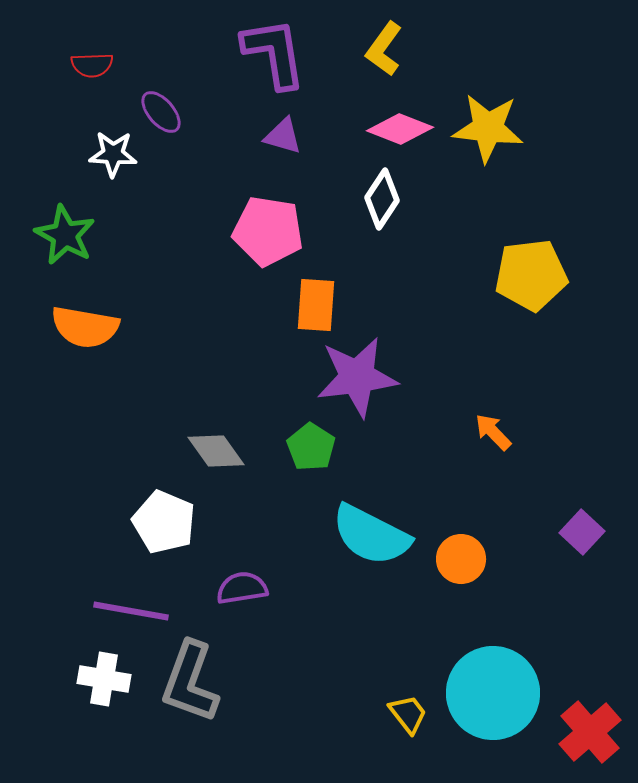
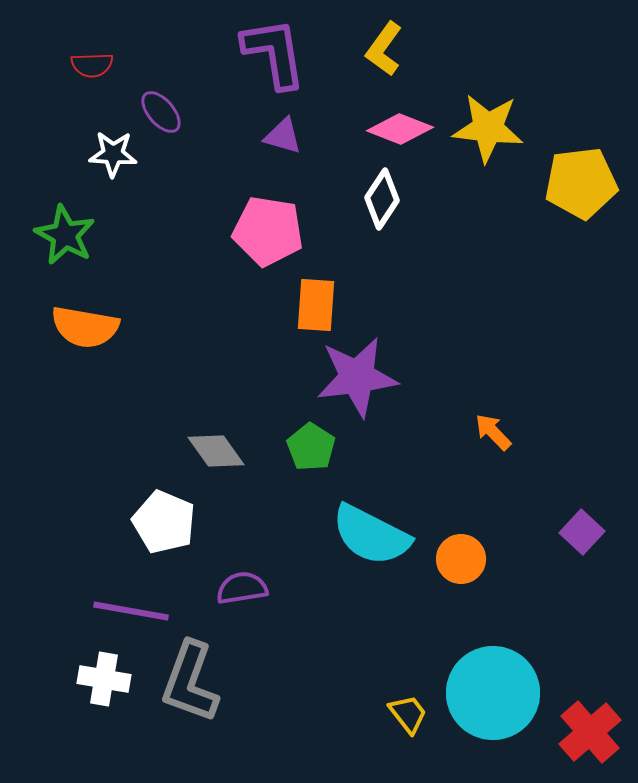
yellow pentagon: moved 50 px right, 92 px up
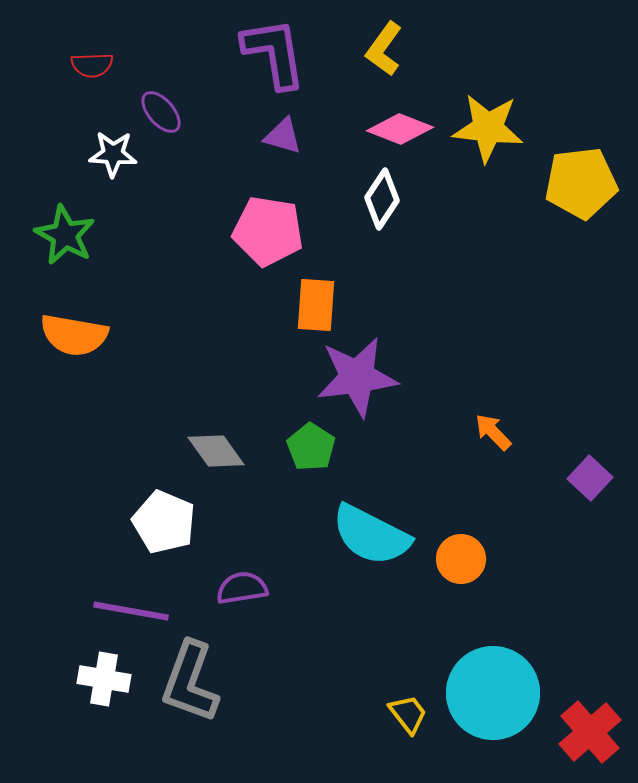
orange semicircle: moved 11 px left, 8 px down
purple square: moved 8 px right, 54 px up
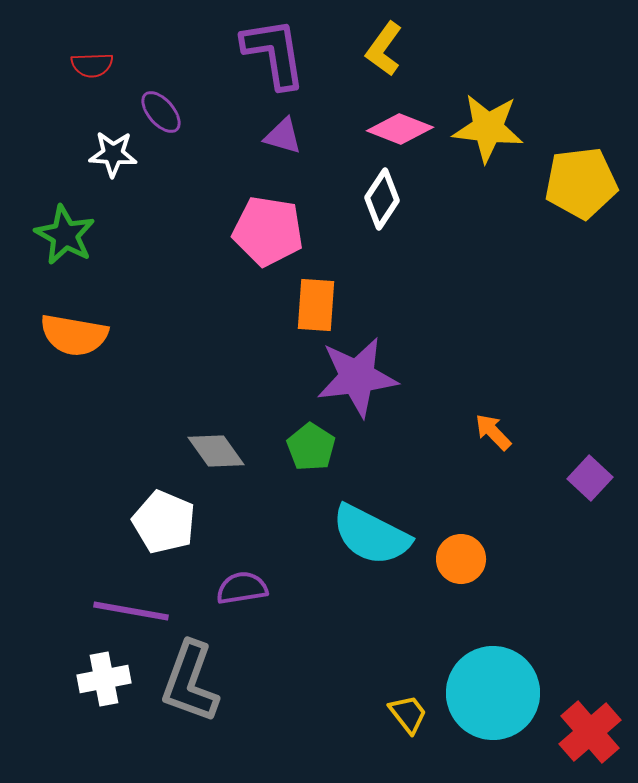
white cross: rotated 21 degrees counterclockwise
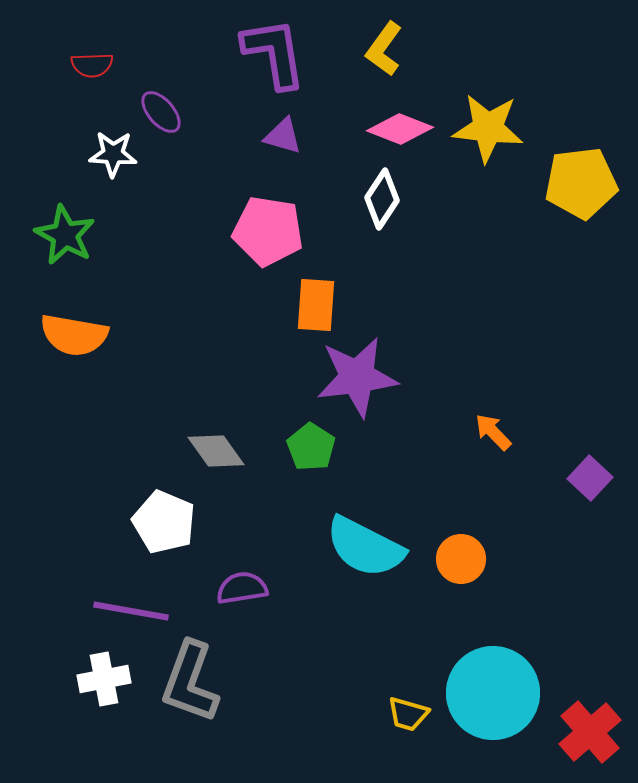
cyan semicircle: moved 6 px left, 12 px down
yellow trapezoid: rotated 144 degrees clockwise
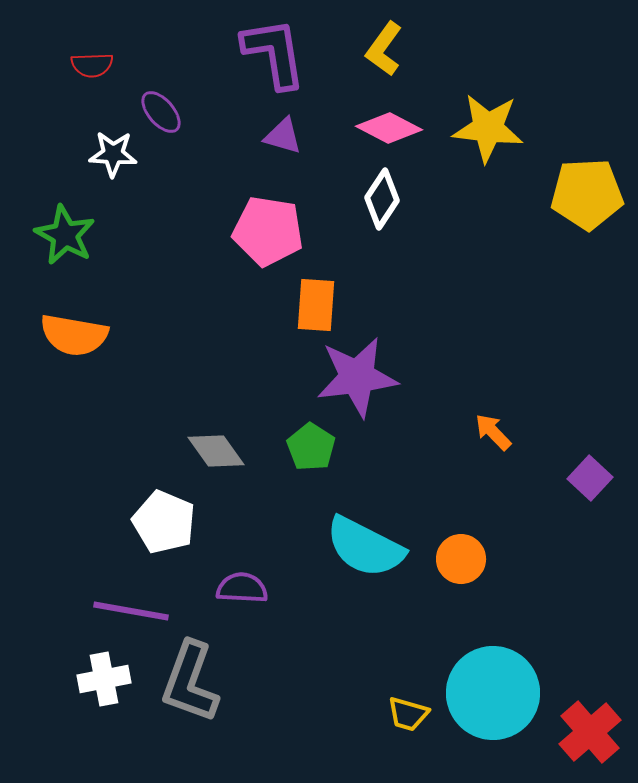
pink diamond: moved 11 px left, 1 px up; rotated 6 degrees clockwise
yellow pentagon: moved 6 px right, 11 px down; rotated 4 degrees clockwise
purple semicircle: rotated 12 degrees clockwise
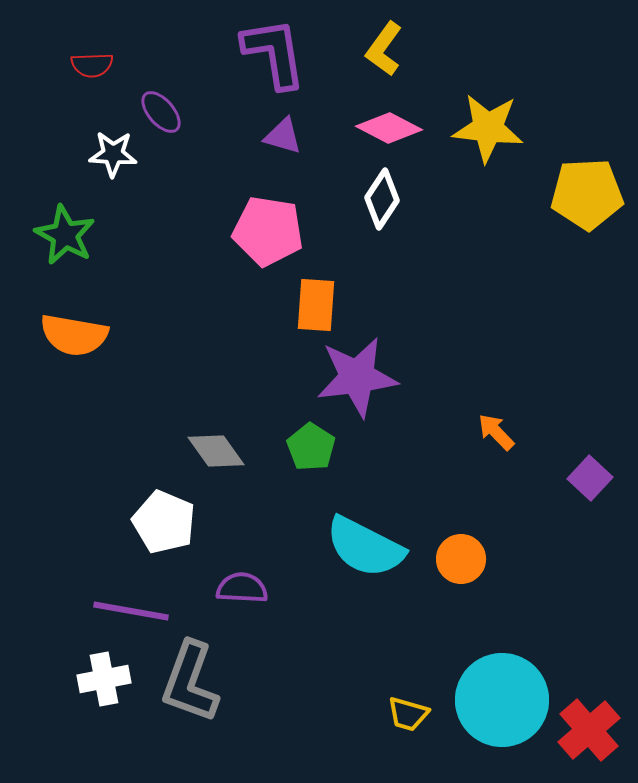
orange arrow: moved 3 px right
cyan circle: moved 9 px right, 7 px down
red cross: moved 1 px left, 2 px up
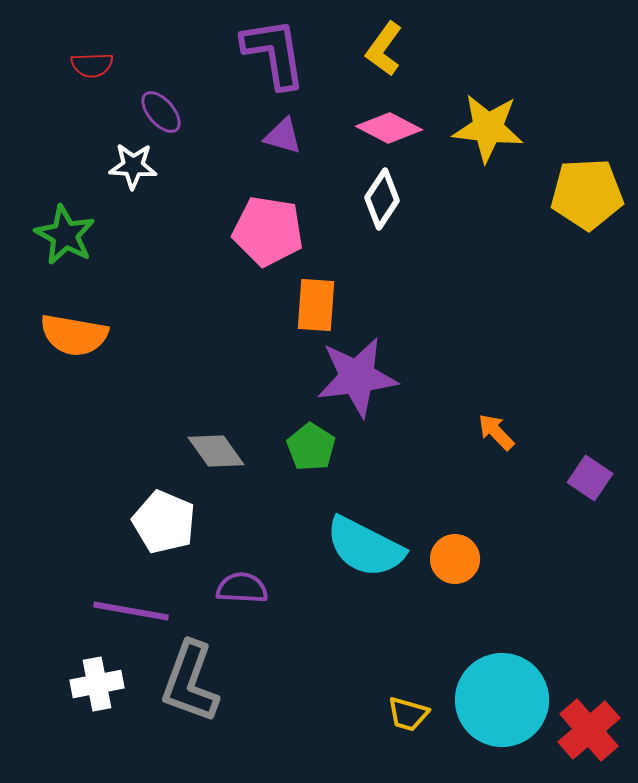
white star: moved 20 px right, 12 px down
purple square: rotated 9 degrees counterclockwise
orange circle: moved 6 px left
white cross: moved 7 px left, 5 px down
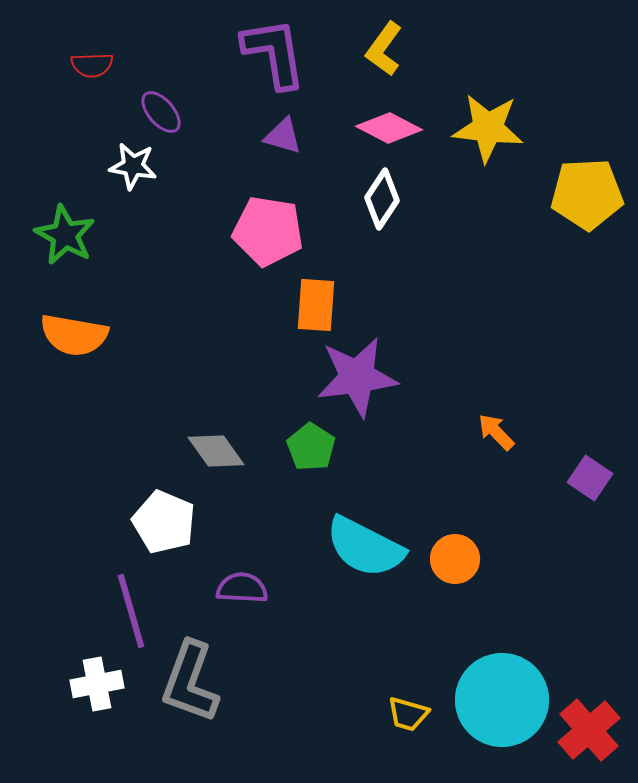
white star: rotated 6 degrees clockwise
purple line: rotated 64 degrees clockwise
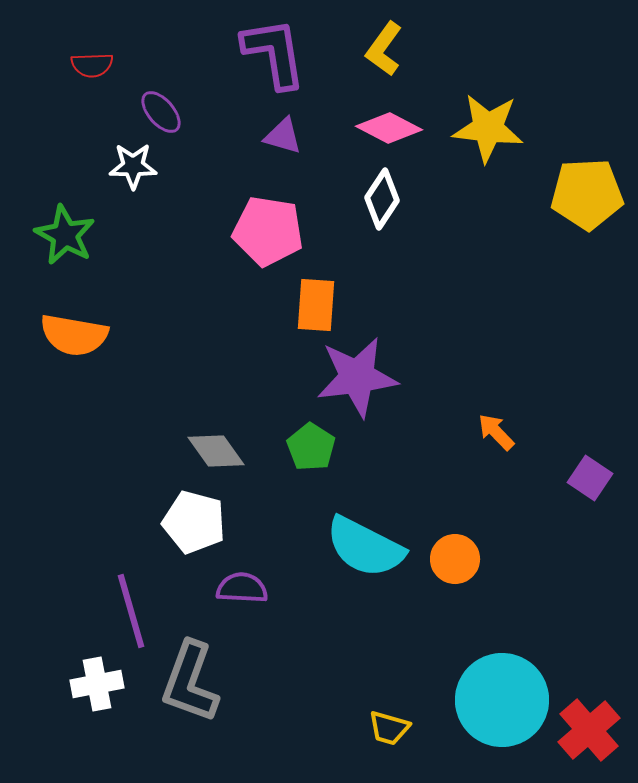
white star: rotated 9 degrees counterclockwise
white pentagon: moved 30 px right; rotated 8 degrees counterclockwise
yellow trapezoid: moved 19 px left, 14 px down
